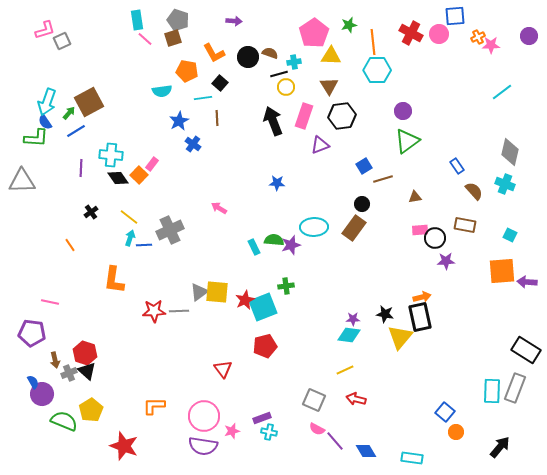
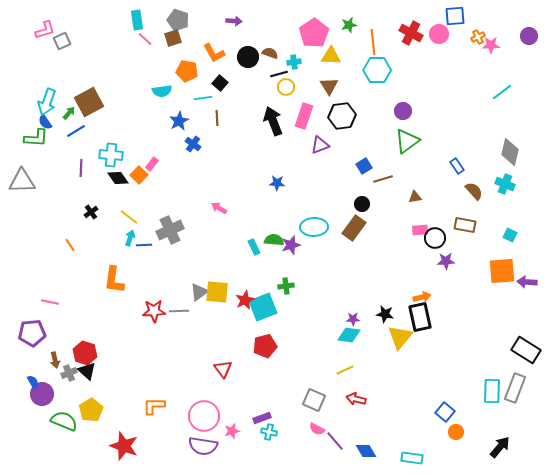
purple pentagon at (32, 333): rotated 12 degrees counterclockwise
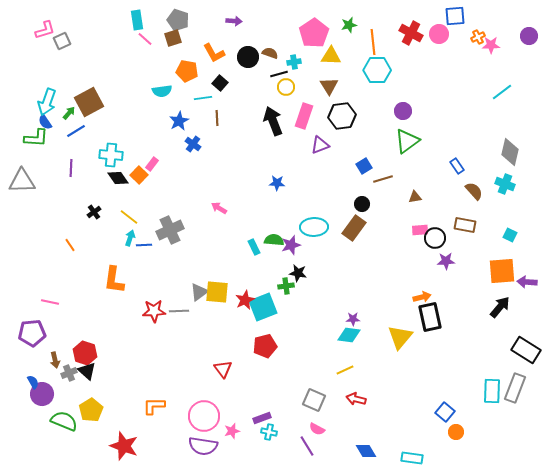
purple line at (81, 168): moved 10 px left
black cross at (91, 212): moved 3 px right
black star at (385, 314): moved 87 px left, 41 px up
black rectangle at (420, 317): moved 10 px right
purple line at (335, 441): moved 28 px left, 5 px down; rotated 10 degrees clockwise
black arrow at (500, 447): moved 140 px up
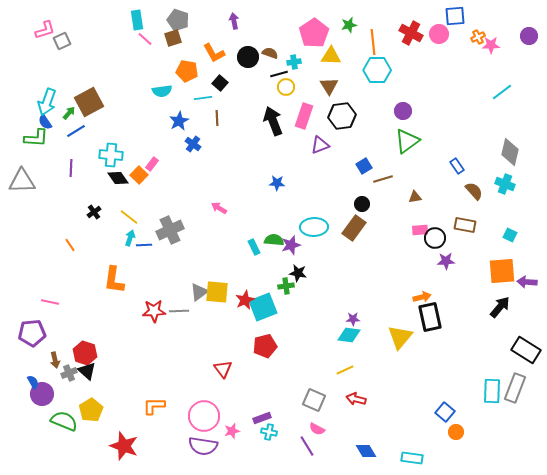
purple arrow at (234, 21): rotated 105 degrees counterclockwise
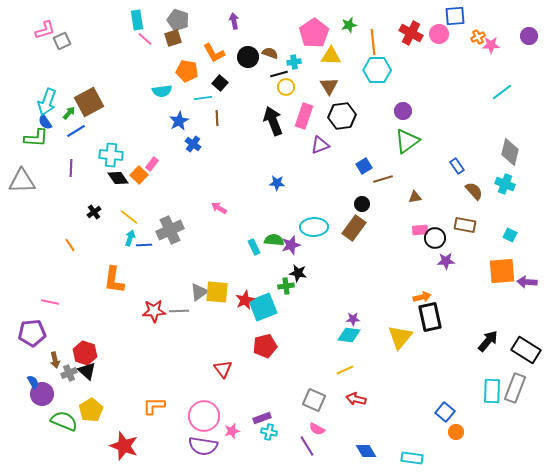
black arrow at (500, 307): moved 12 px left, 34 px down
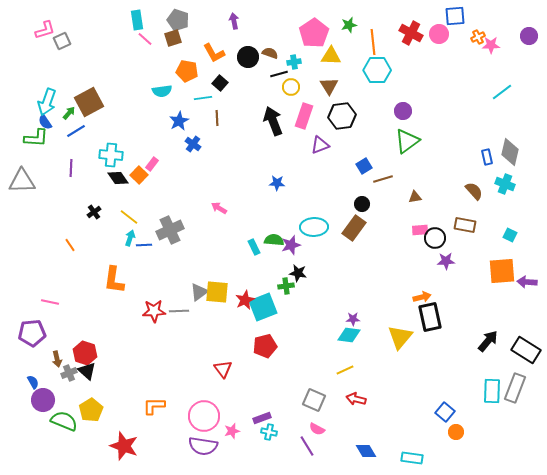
yellow circle at (286, 87): moved 5 px right
blue rectangle at (457, 166): moved 30 px right, 9 px up; rotated 21 degrees clockwise
brown arrow at (55, 360): moved 2 px right, 1 px up
purple circle at (42, 394): moved 1 px right, 6 px down
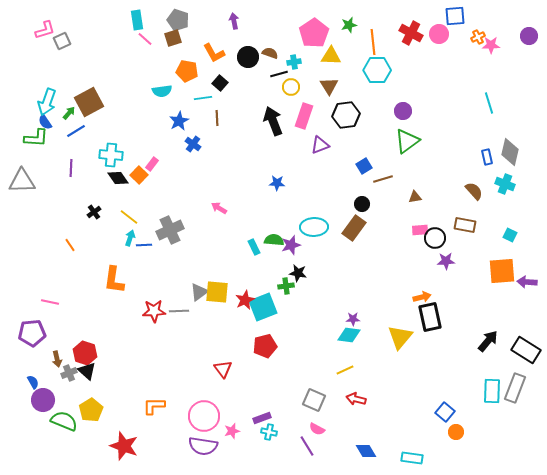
cyan line at (502, 92): moved 13 px left, 11 px down; rotated 70 degrees counterclockwise
black hexagon at (342, 116): moved 4 px right, 1 px up
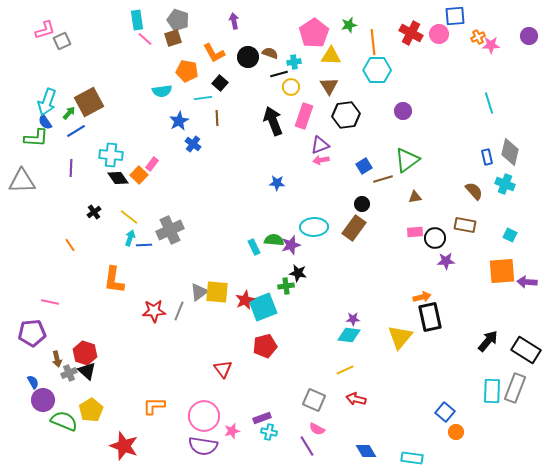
green triangle at (407, 141): moved 19 px down
pink arrow at (219, 208): moved 102 px right, 48 px up; rotated 42 degrees counterclockwise
pink rectangle at (420, 230): moved 5 px left, 2 px down
gray line at (179, 311): rotated 66 degrees counterclockwise
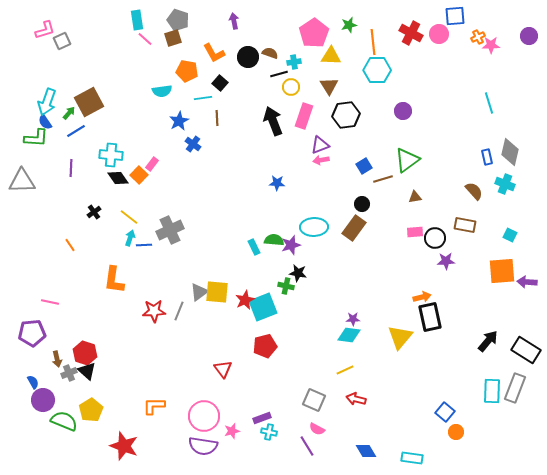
green cross at (286, 286): rotated 21 degrees clockwise
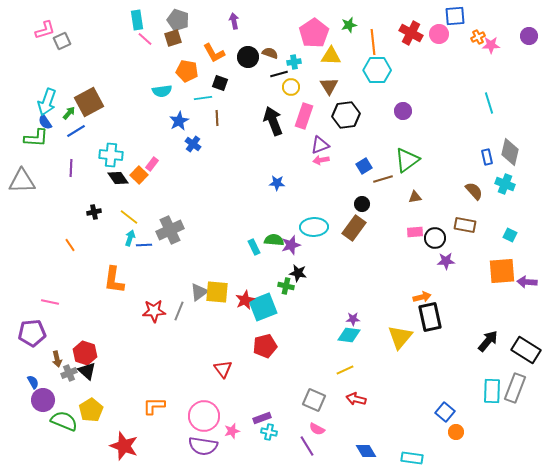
black square at (220, 83): rotated 21 degrees counterclockwise
black cross at (94, 212): rotated 24 degrees clockwise
